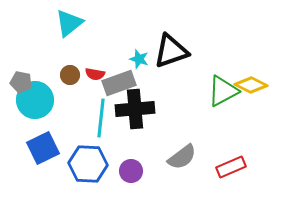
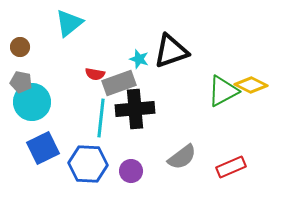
brown circle: moved 50 px left, 28 px up
cyan circle: moved 3 px left, 2 px down
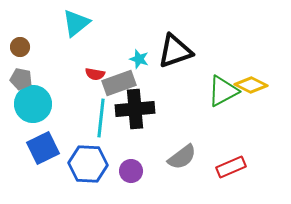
cyan triangle: moved 7 px right
black triangle: moved 4 px right
gray pentagon: moved 3 px up
cyan circle: moved 1 px right, 2 px down
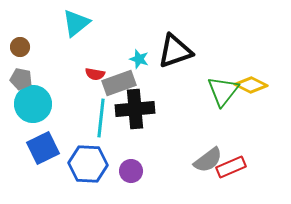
green triangle: rotated 24 degrees counterclockwise
gray semicircle: moved 26 px right, 3 px down
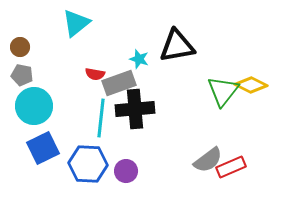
black triangle: moved 2 px right, 5 px up; rotated 9 degrees clockwise
gray pentagon: moved 1 px right, 4 px up
cyan circle: moved 1 px right, 2 px down
purple circle: moved 5 px left
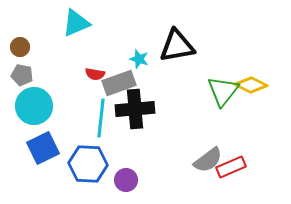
cyan triangle: rotated 16 degrees clockwise
purple circle: moved 9 px down
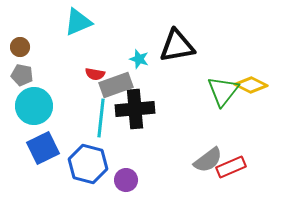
cyan triangle: moved 2 px right, 1 px up
gray rectangle: moved 3 px left, 2 px down
blue hexagon: rotated 12 degrees clockwise
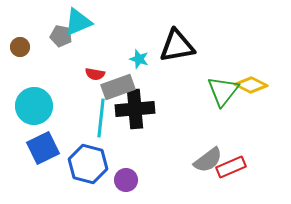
gray pentagon: moved 39 px right, 39 px up
gray rectangle: moved 2 px right, 2 px down
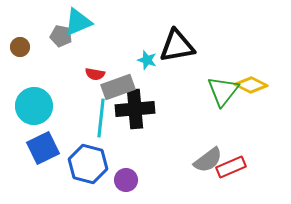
cyan star: moved 8 px right, 1 px down
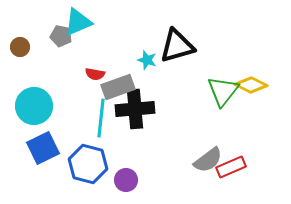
black triangle: rotated 6 degrees counterclockwise
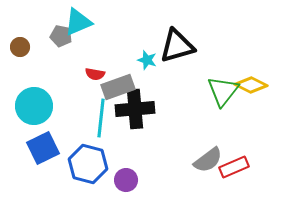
red rectangle: moved 3 px right
